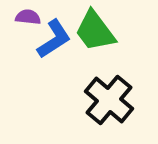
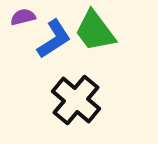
purple semicircle: moved 5 px left; rotated 20 degrees counterclockwise
black cross: moved 33 px left
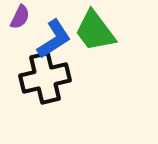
purple semicircle: moved 3 px left; rotated 130 degrees clockwise
black cross: moved 31 px left, 22 px up; rotated 36 degrees clockwise
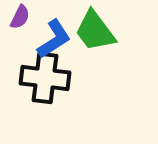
black cross: rotated 21 degrees clockwise
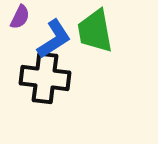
green trapezoid: rotated 27 degrees clockwise
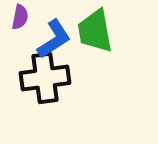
purple semicircle: rotated 15 degrees counterclockwise
black cross: rotated 15 degrees counterclockwise
